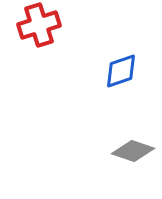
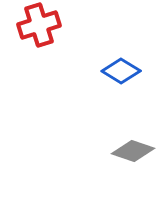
blue diamond: rotated 51 degrees clockwise
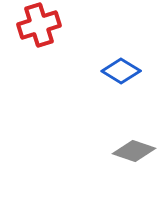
gray diamond: moved 1 px right
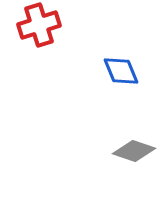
blue diamond: rotated 36 degrees clockwise
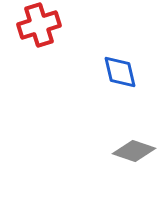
blue diamond: moved 1 px left, 1 px down; rotated 9 degrees clockwise
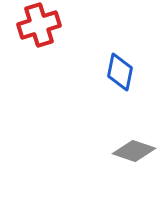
blue diamond: rotated 24 degrees clockwise
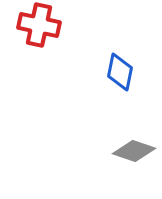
red cross: rotated 30 degrees clockwise
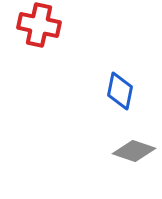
blue diamond: moved 19 px down
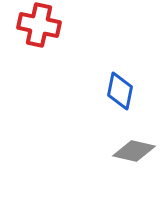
gray diamond: rotated 6 degrees counterclockwise
